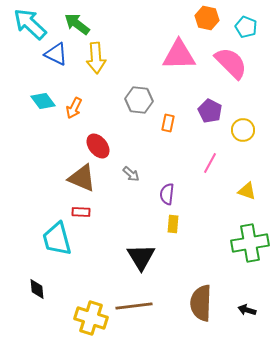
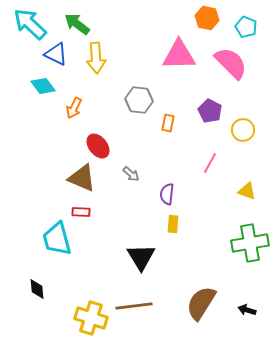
cyan diamond: moved 15 px up
brown semicircle: rotated 30 degrees clockwise
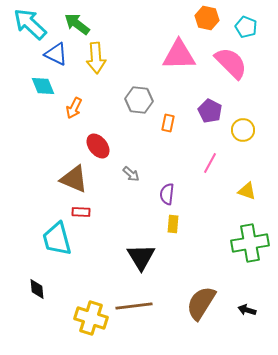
cyan diamond: rotated 15 degrees clockwise
brown triangle: moved 8 px left, 1 px down
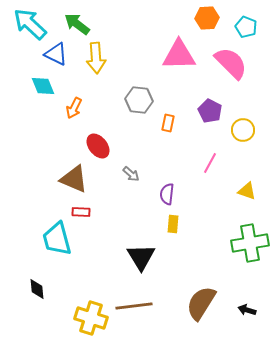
orange hexagon: rotated 15 degrees counterclockwise
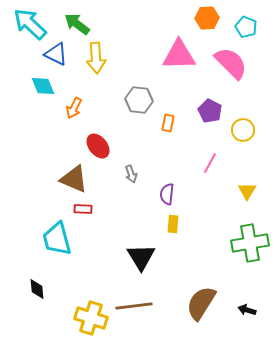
gray arrow: rotated 30 degrees clockwise
yellow triangle: rotated 42 degrees clockwise
red rectangle: moved 2 px right, 3 px up
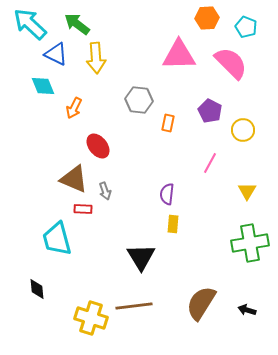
gray arrow: moved 26 px left, 17 px down
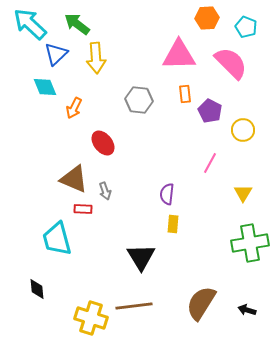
blue triangle: rotated 50 degrees clockwise
cyan diamond: moved 2 px right, 1 px down
orange rectangle: moved 17 px right, 29 px up; rotated 18 degrees counterclockwise
red ellipse: moved 5 px right, 3 px up
yellow triangle: moved 4 px left, 2 px down
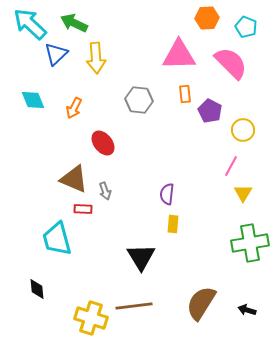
green arrow: moved 3 px left, 1 px up; rotated 12 degrees counterclockwise
cyan diamond: moved 12 px left, 13 px down
pink line: moved 21 px right, 3 px down
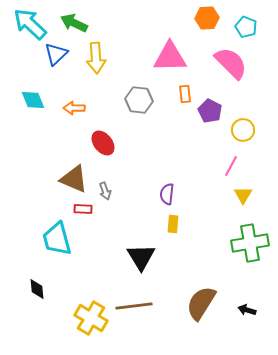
pink triangle: moved 9 px left, 2 px down
orange arrow: rotated 65 degrees clockwise
yellow triangle: moved 2 px down
yellow cross: rotated 12 degrees clockwise
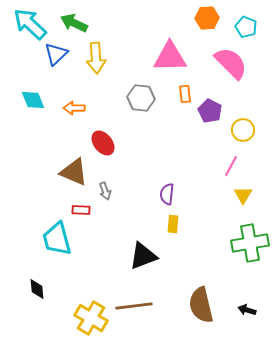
gray hexagon: moved 2 px right, 2 px up
brown triangle: moved 7 px up
red rectangle: moved 2 px left, 1 px down
black triangle: moved 2 px right, 1 px up; rotated 40 degrees clockwise
brown semicircle: moved 2 px down; rotated 45 degrees counterclockwise
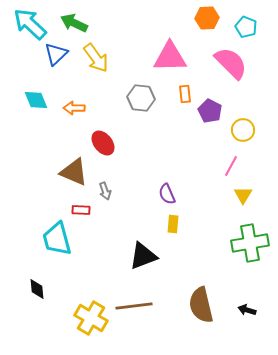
yellow arrow: rotated 32 degrees counterclockwise
cyan diamond: moved 3 px right
purple semicircle: rotated 30 degrees counterclockwise
